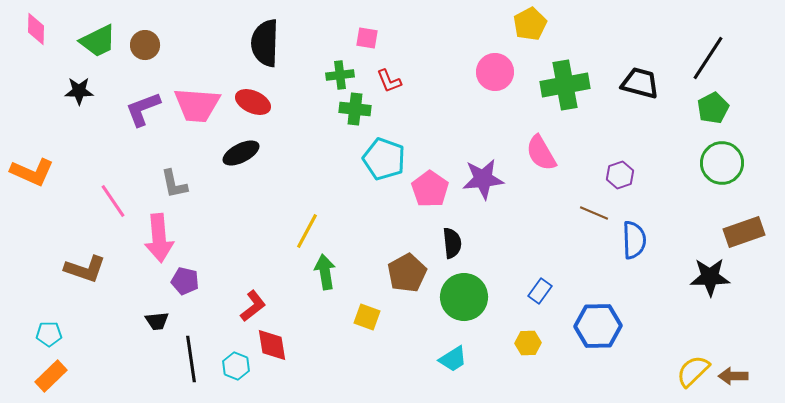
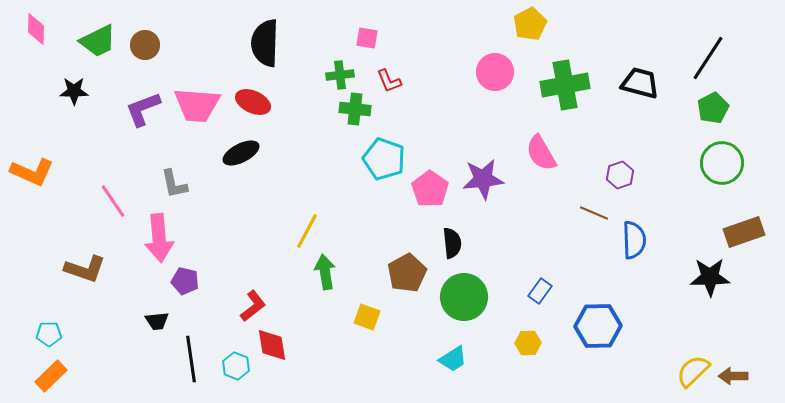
black star at (79, 91): moved 5 px left
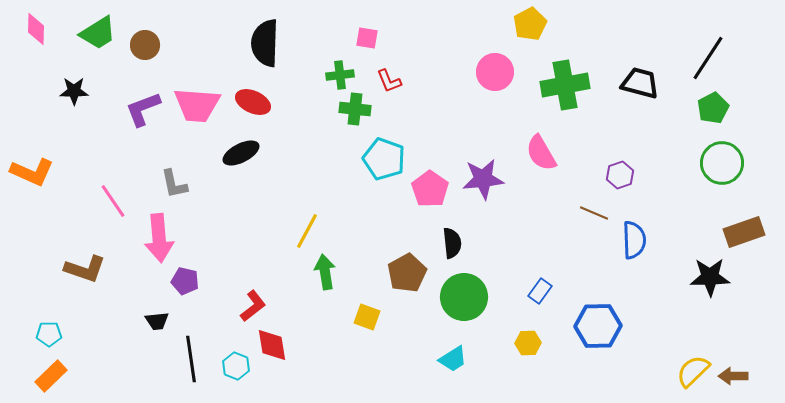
green trapezoid at (98, 41): moved 8 px up; rotated 6 degrees counterclockwise
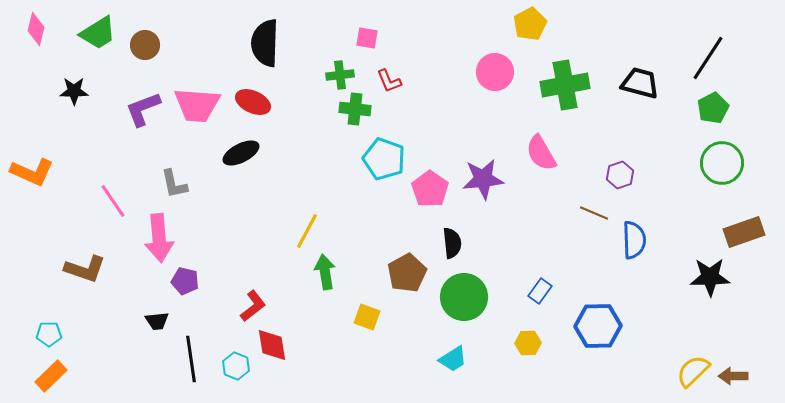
pink diamond at (36, 29): rotated 12 degrees clockwise
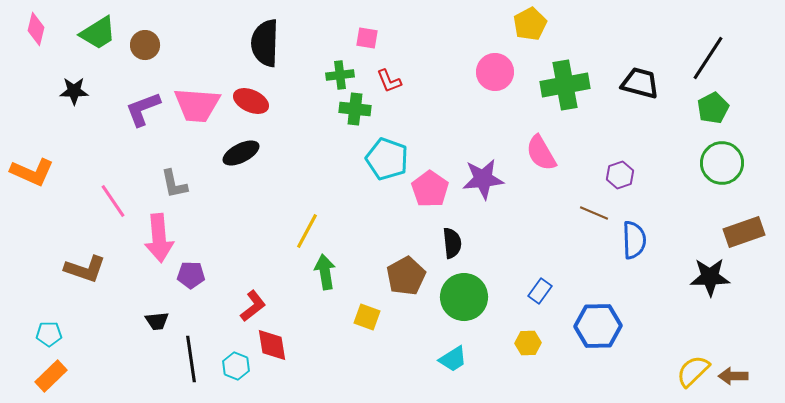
red ellipse at (253, 102): moved 2 px left, 1 px up
cyan pentagon at (384, 159): moved 3 px right
brown pentagon at (407, 273): moved 1 px left, 3 px down
purple pentagon at (185, 281): moved 6 px right, 6 px up; rotated 12 degrees counterclockwise
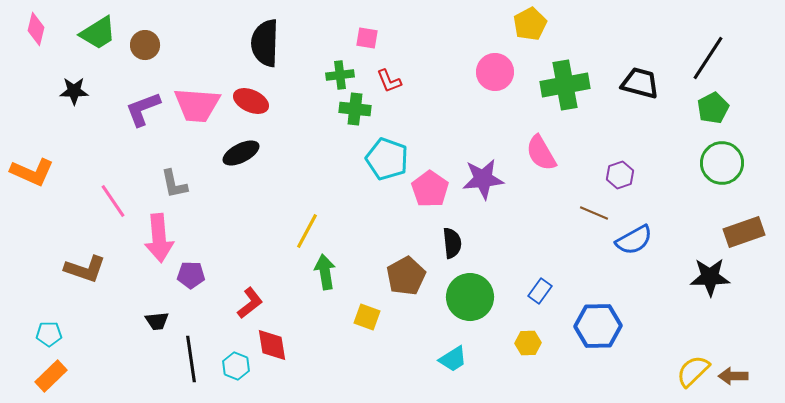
blue semicircle at (634, 240): rotated 63 degrees clockwise
green circle at (464, 297): moved 6 px right
red L-shape at (253, 306): moved 3 px left, 3 px up
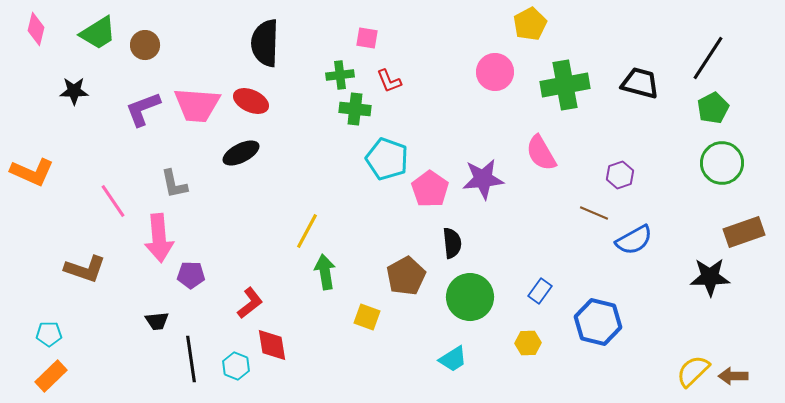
blue hexagon at (598, 326): moved 4 px up; rotated 15 degrees clockwise
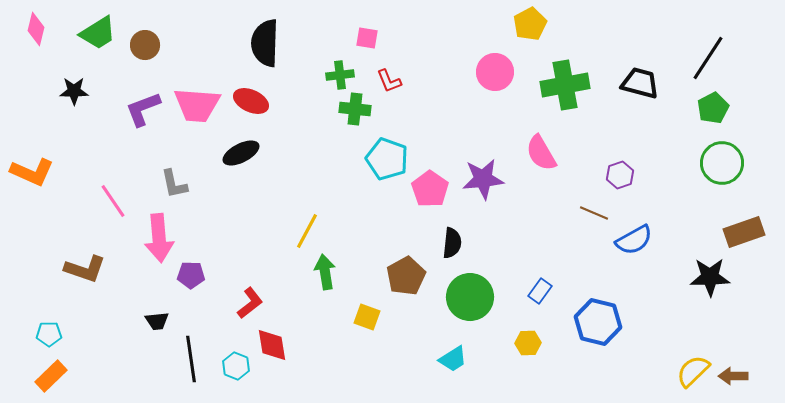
black semicircle at (452, 243): rotated 12 degrees clockwise
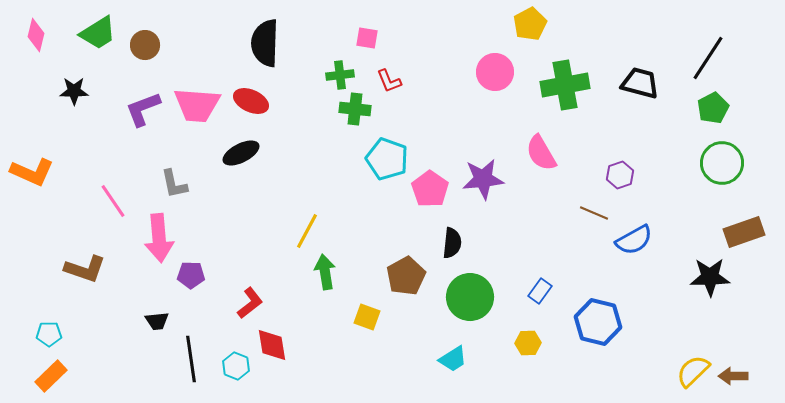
pink diamond at (36, 29): moved 6 px down
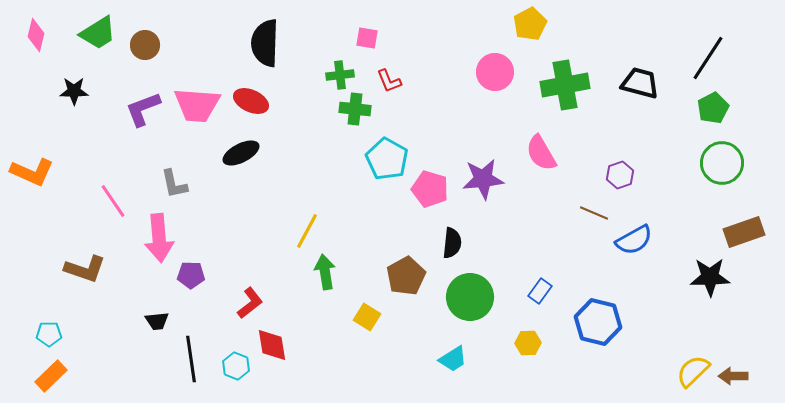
cyan pentagon at (387, 159): rotated 9 degrees clockwise
pink pentagon at (430, 189): rotated 18 degrees counterclockwise
yellow square at (367, 317): rotated 12 degrees clockwise
